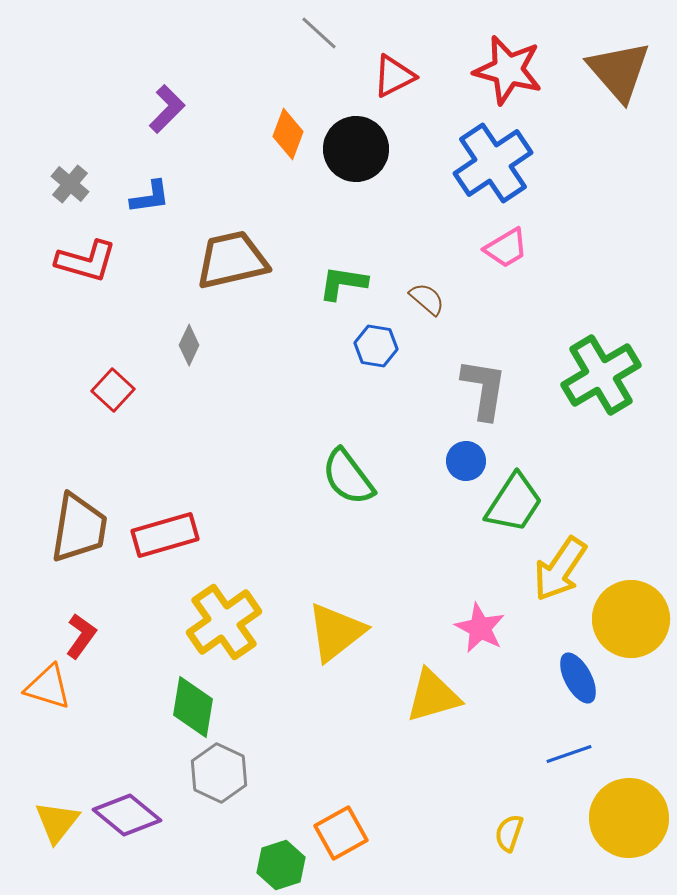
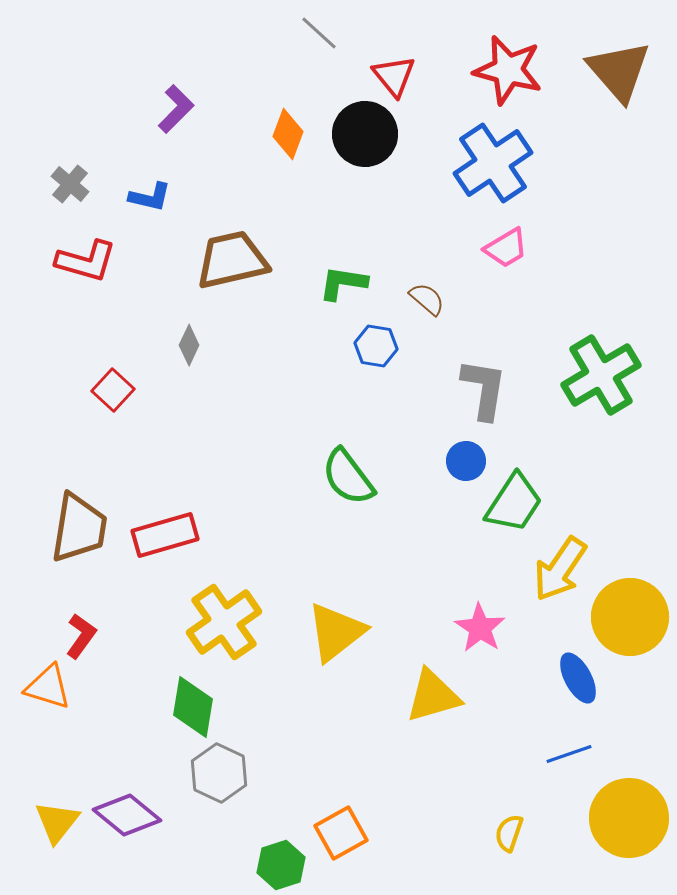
red triangle at (394, 76): rotated 42 degrees counterclockwise
purple L-shape at (167, 109): moved 9 px right
black circle at (356, 149): moved 9 px right, 15 px up
blue L-shape at (150, 197): rotated 21 degrees clockwise
yellow circle at (631, 619): moved 1 px left, 2 px up
pink star at (480, 628): rotated 6 degrees clockwise
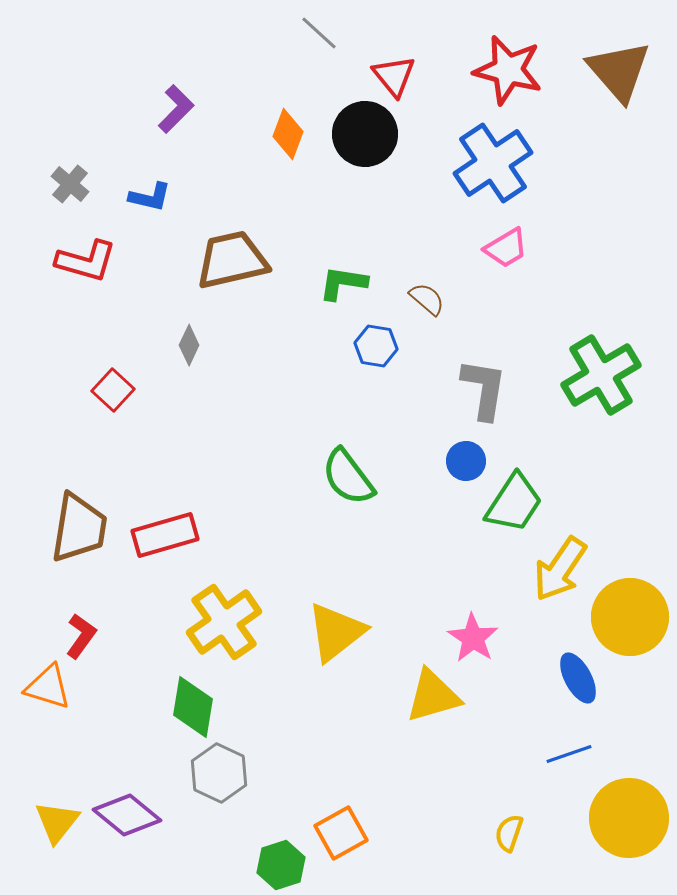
pink star at (480, 628): moved 7 px left, 10 px down
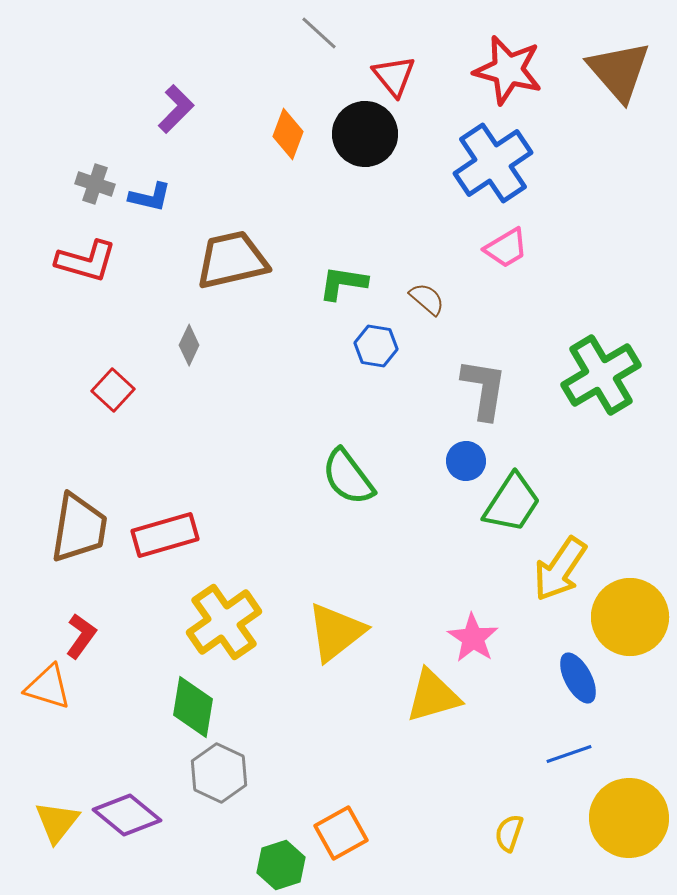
gray cross at (70, 184): moved 25 px right; rotated 21 degrees counterclockwise
green trapezoid at (514, 503): moved 2 px left
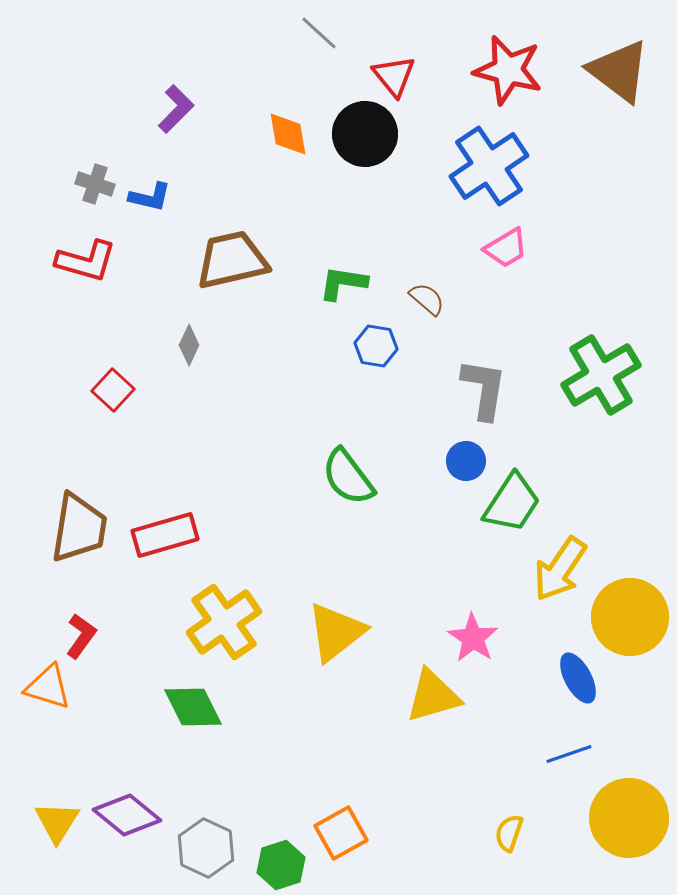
brown triangle at (619, 71): rotated 12 degrees counterclockwise
orange diamond at (288, 134): rotated 30 degrees counterclockwise
blue cross at (493, 163): moved 4 px left, 3 px down
green diamond at (193, 707): rotated 36 degrees counterclockwise
gray hexagon at (219, 773): moved 13 px left, 75 px down
yellow triangle at (57, 822): rotated 6 degrees counterclockwise
